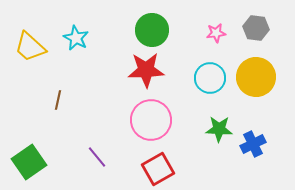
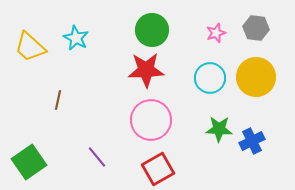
pink star: rotated 12 degrees counterclockwise
blue cross: moved 1 px left, 3 px up
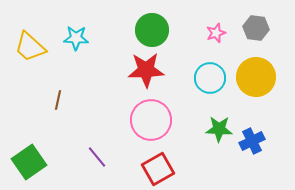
cyan star: rotated 25 degrees counterclockwise
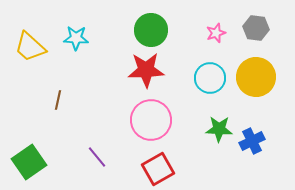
green circle: moved 1 px left
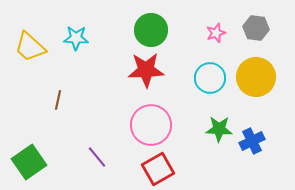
pink circle: moved 5 px down
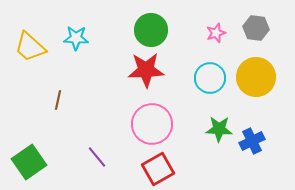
pink circle: moved 1 px right, 1 px up
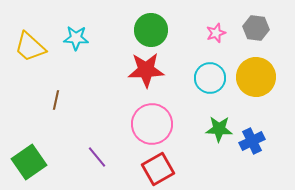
brown line: moved 2 px left
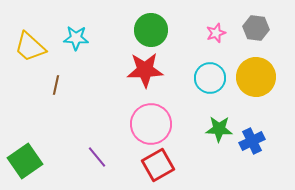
red star: moved 1 px left
brown line: moved 15 px up
pink circle: moved 1 px left
green square: moved 4 px left, 1 px up
red square: moved 4 px up
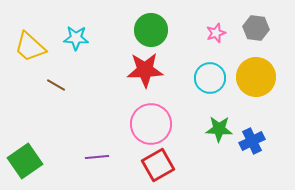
brown line: rotated 72 degrees counterclockwise
purple line: rotated 55 degrees counterclockwise
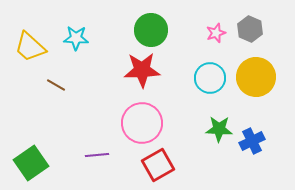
gray hexagon: moved 6 px left, 1 px down; rotated 15 degrees clockwise
red star: moved 3 px left
pink circle: moved 9 px left, 1 px up
purple line: moved 2 px up
green square: moved 6 px right, 2 px down
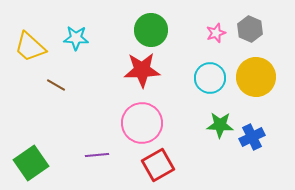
green star: moved 1 px right, 4 px up
blue cross: moved 4 px up
